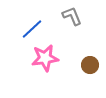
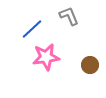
gray L-shape: moved 3 px left
pink star: moved 1 px right, 1 px up
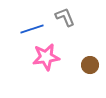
gray L-shape: moved 4 px left, 1 px down
blue line: rotated 25 degrees clockwise
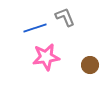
blue line: moved 3 px right, 1 px up
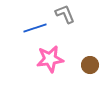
gray L-shape: moved 3 px up
pink star: moved 4 px right, 2 px down
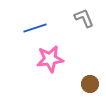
gray L-shape: moved 19 px right, 4 px down
brown circle: moved 19 px down
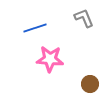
pink star: rotated 12 degrees clockwise
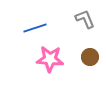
gray L-shape: moved 1 px right, 1 px down
brown circle: moved 27 px up
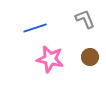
pink star: rotated 8 degrees clockwise
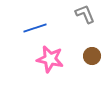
gray L-shape: moved 5 px up
brown circle: moved 2 px right, 1 px up
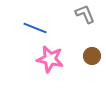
blue line: rotated 40 degrees clockwise
